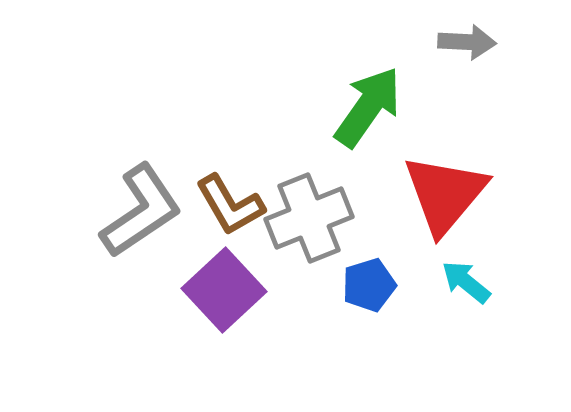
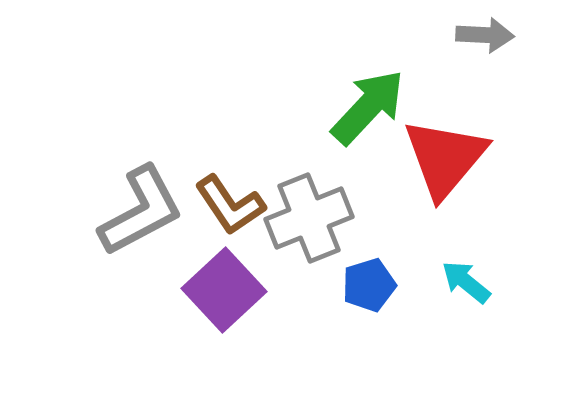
gray arrow: moved 18 px right, 7 px up
green arrow: rotated 8 degrees clockwise
red triangle: moved 36 px up
brown L-shape: rotated 4 degrees counterclockwise
gray L-shape: rotated 6 degrees clockwise
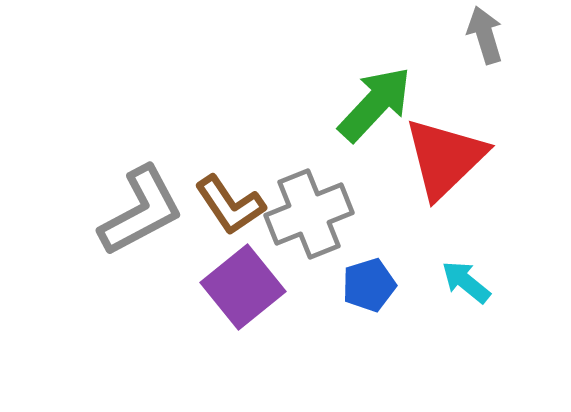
gray arrow: rotated 110 degrees counterclockwise
green arrow: moved 7 px right, 3 px up
red triangle: rotated 6 degrees clockwise
gray cross: moved 4 px up
purple square: moved 19 px right, 3 px up; rotated 4 degrees clockwise
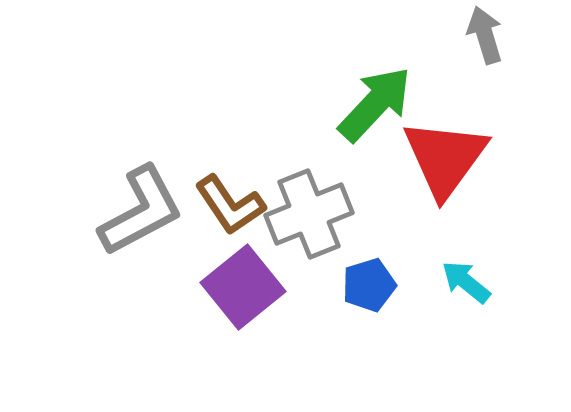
red triangle: rotated 10 degrees counterclockwise
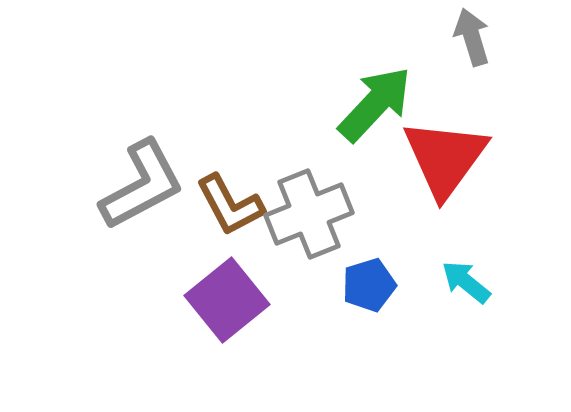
gray arrow: moved 13 px left, 2 px down
brown L-shape: rotated 6 degrees clockwise
gray L-shape: moved 1 px right, 26 px up
purple square: moved 16 px left, 13 px down
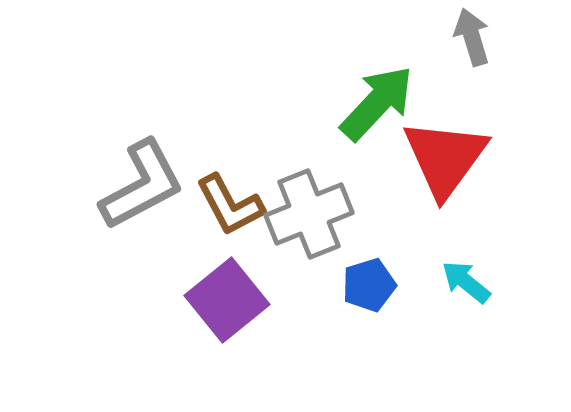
green arrow: moved 2 px right, 1 px up
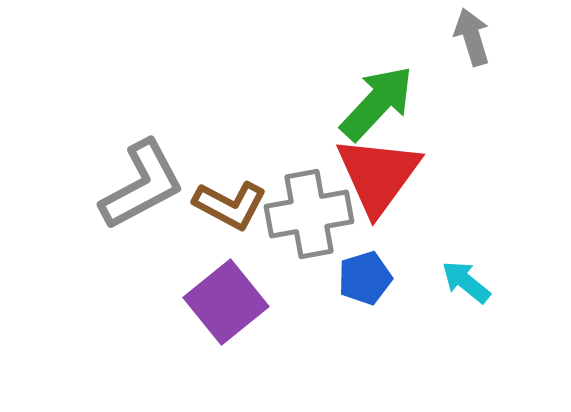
red triangle: moved 67 px left, 17 px down
brown L-shape: rotated 34 degrees counterclockwise
gray cross: rotated 12 degrees clockwise
blue pentagon: moved 4 px left, 7 px up
purple square: moved 1 px left, 2 px down
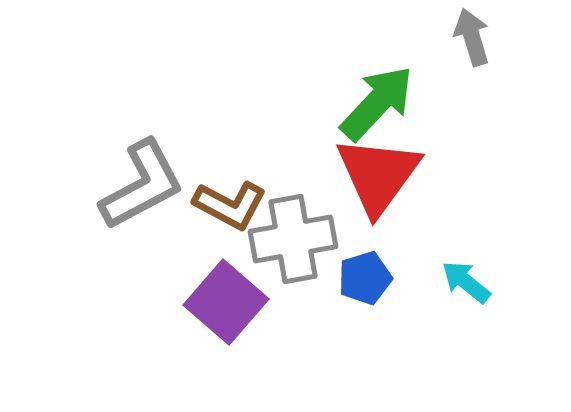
gray cross: moved 16 px left, 25 px down
purple square: rotated 10 degrees counterclockwise
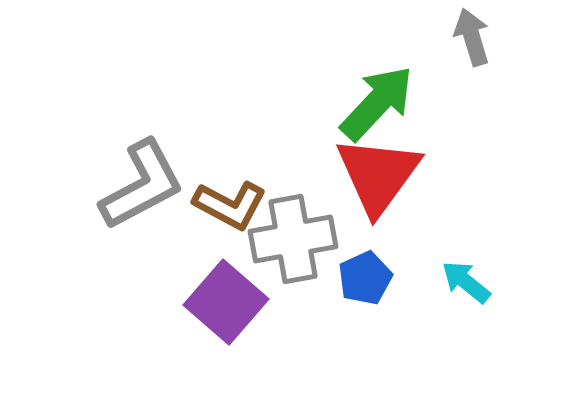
blue pentagon: rotated 8 degrees counterclockwise
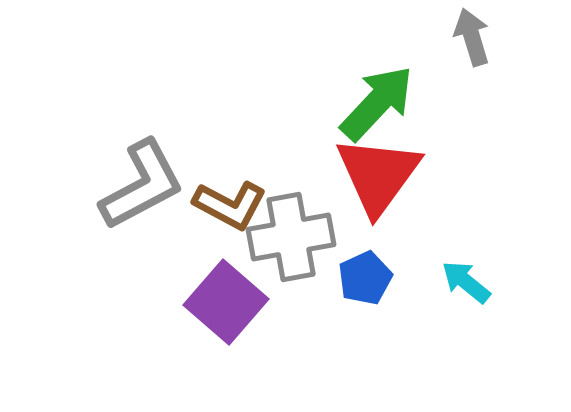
gray cross: moved 2 px left, 2 px up
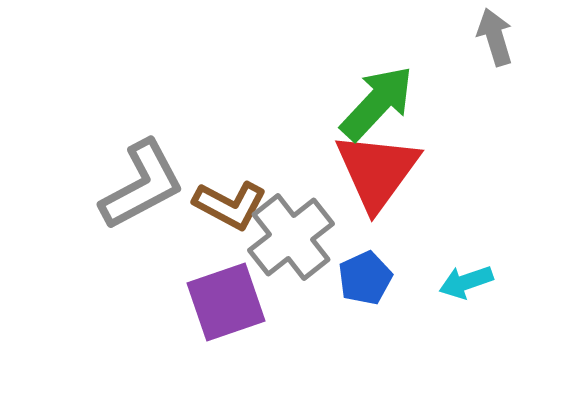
gray arrow: moved 23 px right
red triangle: moved 1 px left, 4 px up
gray cross: rotated 28 degrees counterclockwise
cyan arrow: rotated 58 degrees counterclockwise
purple square: rotated 30 degrees clockwise
